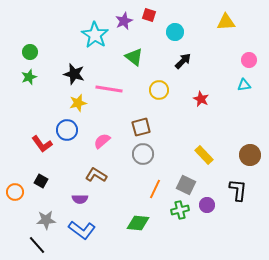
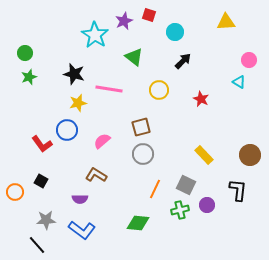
green circle: moved 5 px left, 1 px down
cyan triangle: moved 5 px left, 3 px up; rotated 40 degrees clockwise
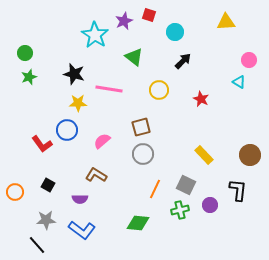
yellow star: rotated 12 degrees clockwise
black square: moved 7 px right, 4 px down
purple circle: moved 3 px right
